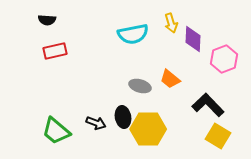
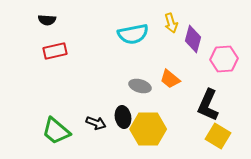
purple diamond: rotated 12 degrees clockwise
pink hexagon: rotated 16 degrees clockwise
black L-shape: rotated 112 degrees counterclockwise
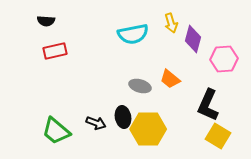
black semicircle: moved 1 px left, 1 px down
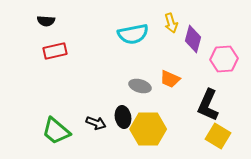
orange trapezoid: rotated 15 degrees counterclockwise
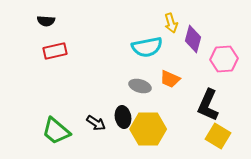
cyan semicircle: moved 14 px right, 13 px down
black arrow: rotated 12 degrees clockwise
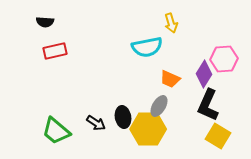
black semicircle: moved 1 px left, 1 px down
purple diamond: moved 11 px right, 35 px down; rotated 16 degrees clockwise
gray ellipse: moved 19 px right, 20 px down; rotated 75 degrees counterclockwise
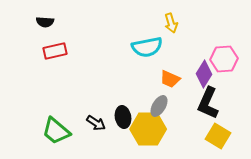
black L-shape: moved 2 px up
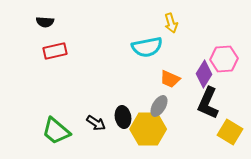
yellow square: moved 12 px right, 4 px up
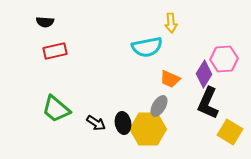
yellow arrow: rotated 12 degrees clockwise
black ellipse: moved 6 px down
green trapezoid: moved 22 px up
